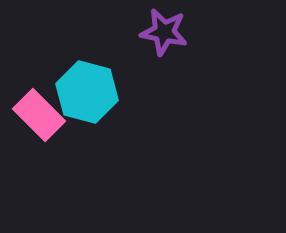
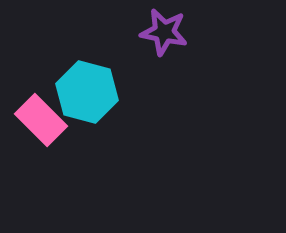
pink rectangle: moved 2 px right, 5 px down
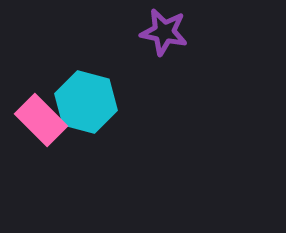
cyan hexagon: moved 1 px left, 10 px down
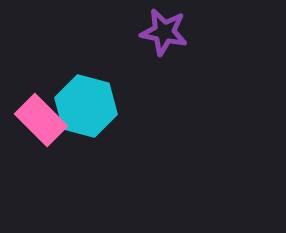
cyan hexagon: moved 4 px down
